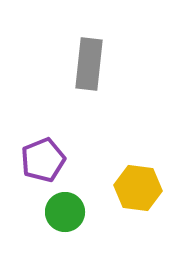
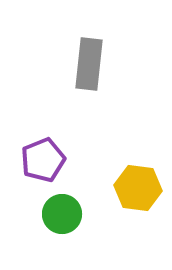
green circle: moved 3 px left, 2 px down
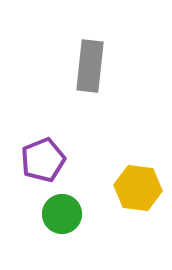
gray rectangle: moved 1 px right, 2 px down
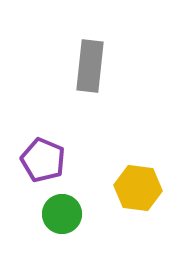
purple pentagon: rotated 27 degrees counterclockwise
